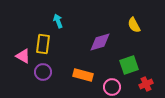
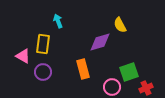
yellow semicircle: moved 14 px left
green square: moved 7 px down
orange rectangle: moved 6 px up; rotated 60 degrees clockwise
red cross: moved 4 px down
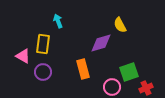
purple diamond: moved 1 px right, 1 px down
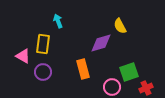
yellow semicircle: moved 1 px down
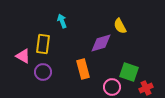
cyan arrow: moved 4 px right
green square: rotated 36 degrees clockwise
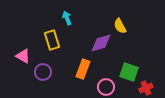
cyan arrow: moved 5 px right, 3 px up
yellow rectangle: moved 9 px right, 4 px up; rotated 24 degrees counterclockwise
orange rectangle: rotated 36 degrees clockwise
pink circle: moved 6 px left
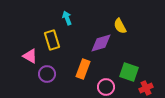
pink triangle: moved 7 px right
purple circle: moved 4 px right, 2 px down
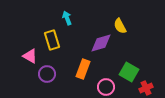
green square: rotated 12 degrees clockwise
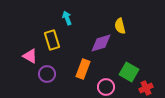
yellow semicircle: rotated 14 degrees clockwise
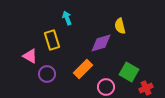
orange rectangle: rotated 24 degrees clockwise
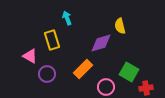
red cross: rotated 16 degrees clockwise
